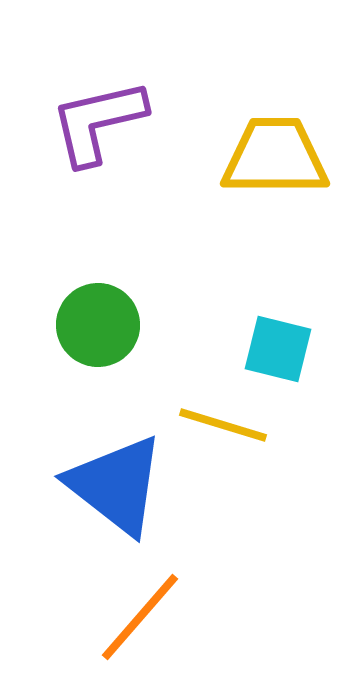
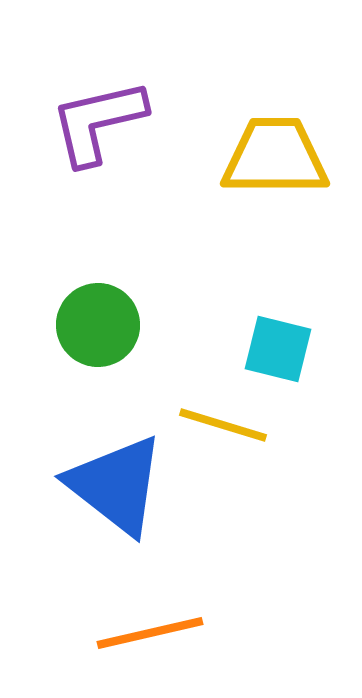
orange line: moved 10 px right, 16 px down; rotated 36 degrees clockwise
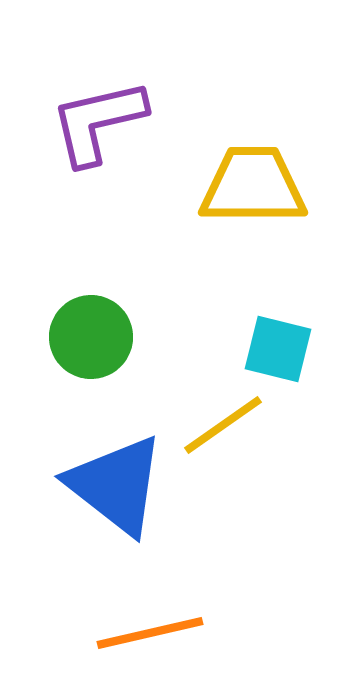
yellow trapezoid: moved 22 px left, 29 px down
green circle: moved 7 px left, 12 px down
yellow line: rotated 52 degrees counterclockwise
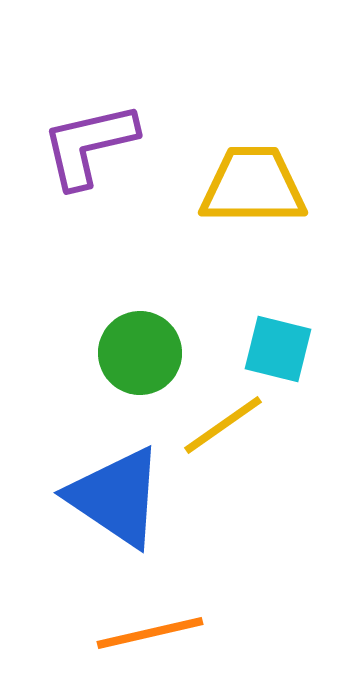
purple L-shape: moved 9 px left, 23 px down
green circle: moved 49 px right, 16 px down
blue triangle: moved 12 px down; rotated 4 degrees counterclockwise
